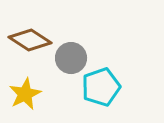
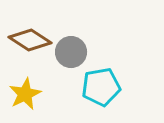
gray circle: moved 6 px up
cyan pentagon: rotated 9 degrees clockwise
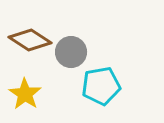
cyan pentagon: moved 1 px up
yellow star: rotated 12 degrees counterclockwise
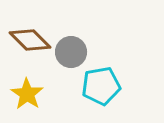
brown diamond: rotated 12 degrees clockwise
yellow star: moved 2 px right
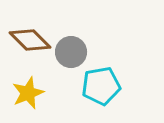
yellow star: moved 1 px right, 1 px up; rotated 16 degrees clockwise
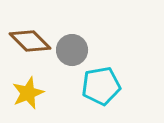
brown diamond: moved 1 px down
gray circle: moved 1 px right, 2 px up
